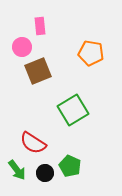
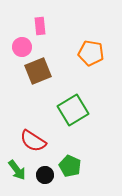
red semicircle: moved 2 px up
black circle: moved 2 px down
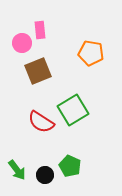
pink rectangle: moved 4 px down
pink circle: moved 4 px up
red semicircle: moved 8 px right, 19 px up
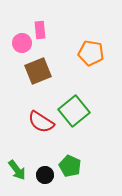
green square: moved 1 px right, 1 px down; rotated 8 degrees counterclockwise
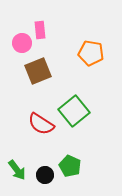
red semicircle: moved 2 px down
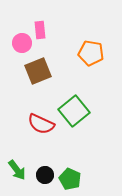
red semicircle: rotated 8 degrees counterclockwise
green pentagon: moved 13 px down
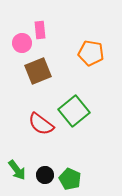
red semicircle: rotated 12 degrees clockwise
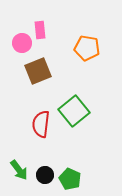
orange pentagon: moved 4 px left, 5 px up
red semicircle: rotated 60 degrees clockwise
green arrow: moved 2 px right
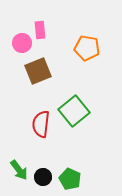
black circle: moved 2 px left, 2 px down
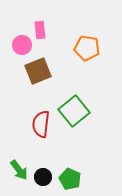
pink circle: moved 2 px down
